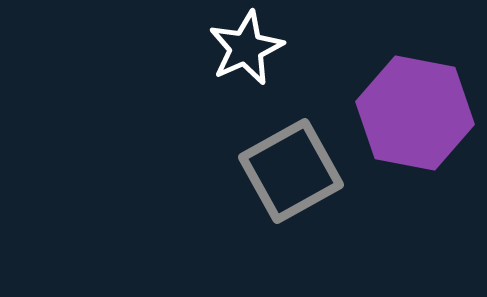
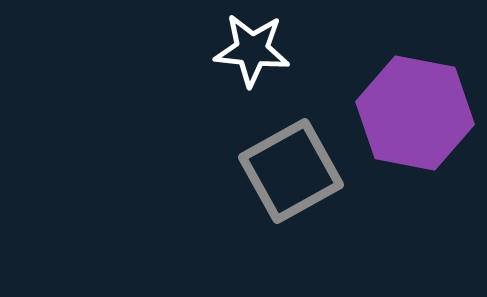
white star: moved 6 px right, 2 px down; rotated 30 degrees clockwise
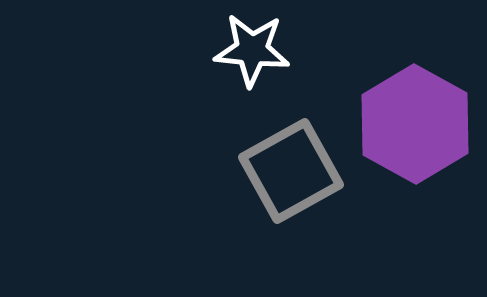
purple hexagon: moved 11 px down; rotated 18 degrees clockwise
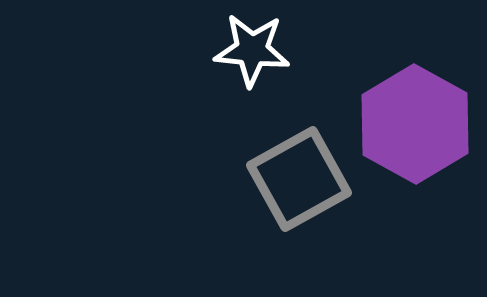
gray square: moved 8 px right, 8 px down
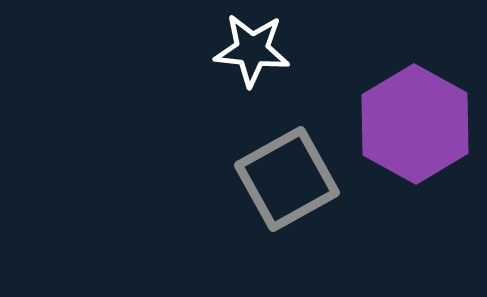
gray square: moved 12 px left
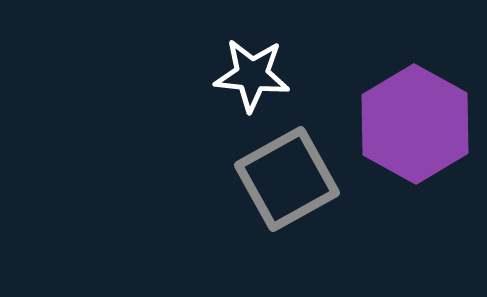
white star: moved 25 px down
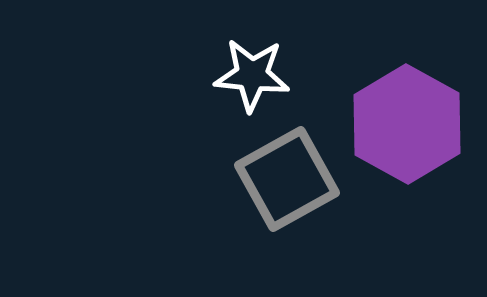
purple hexagon: moved 8 px left
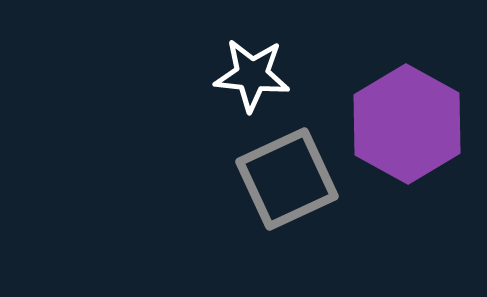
gray square: rotated 4 degrees clockwise
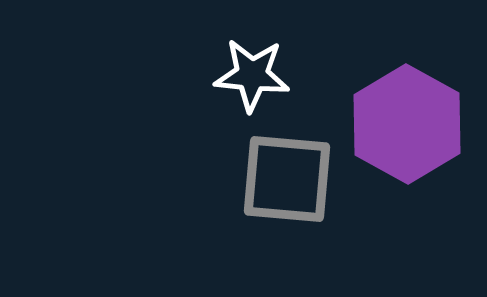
gray square: rotated 30 degrees clockwise
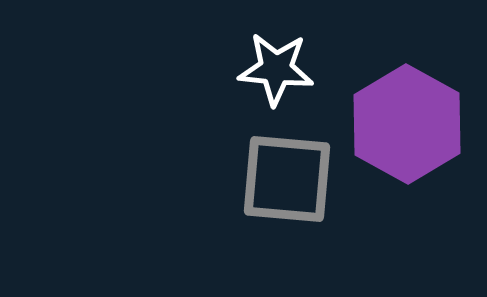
white star: moved 24 px right, 6 px up
